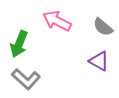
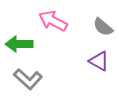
pink arrow: moved 4 px left
green arrow: rotated 68 degrees clockwise
gray L-shape: moved 2 px right
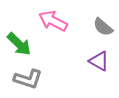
green arrow: rotated 136 degrees counterclockwise
gray L-shape: rotated 24 degrees counterclockwise
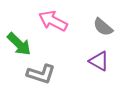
gray L-shape: moved 13 px right, 5 px up
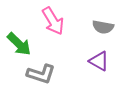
pink arrow: rotated 148 degrees counterclockwise
gray semicircle: rotated 30 degrees counterclockwise
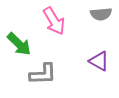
pink arrow: moved 1 px right
gray semicircle: moved 2 px left, 13 px up; rotated 15 degrees counterclockwise
gray L-shape: moved 2 px right; rotated 20 degrees counterclockwise
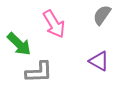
gray semicircle: moved 1 px right, 1 px down; rotated 130 degrees clockwise
pink arrow: moved 3 px down
gray L-shape: moved 4 px left, 2 px up
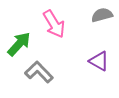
gray semicircle: rotated 40 degrees clockwise
green arrow: rotated 92 degrees counterclockwise
gray L-shape: rotated 132 degrees counterclockwise
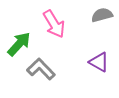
purple triangle: moved 1 px down
gray L-shape: moved 2 px right, 3 px up
